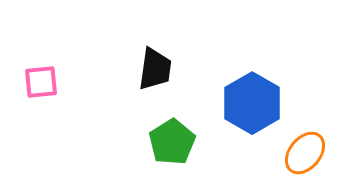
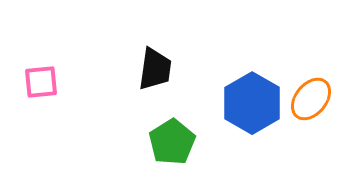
orange ellipse: moved 6 px right, 54 px up
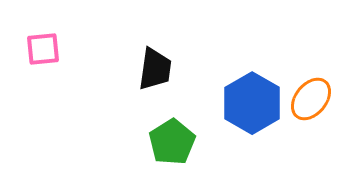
pink square: moved 2 px right, 33 px up
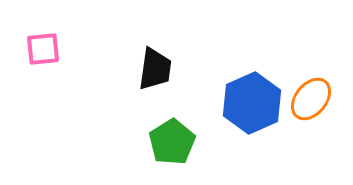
blue hexagon: rotated 6 degrees clockwise
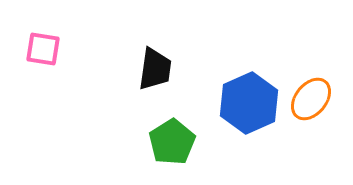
pink square: rotated 15 degrees clockwise
blue hexagon: moved 3 px left
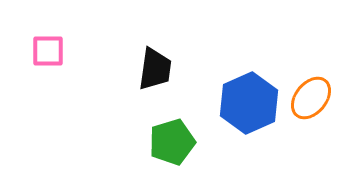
pink square: moved 5 px right, 2 px down; rotated 9 degrees counterclockwise
orange ellipse: moved 1 px up
green pentagon: rotated 15 degrees clockwise
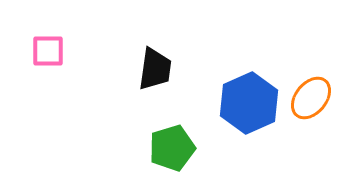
green pentagon: moved 6 px down
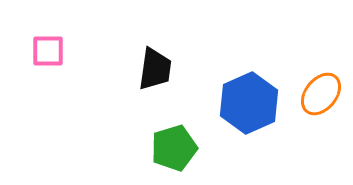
orange ellipse: moved 10 px right, 4 px up
green pentagon: moved 2 px right
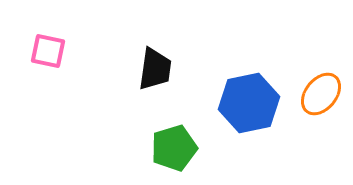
pink square: rotated 12 degrees clockwise
blue hexagon: rotated 12 degrees clockwise
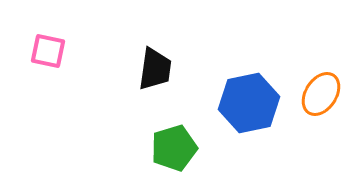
orange ellipse: rotated 6 degrees counterclockwise
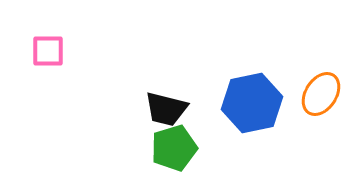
pink square: rotated 12 degrees counterclockwise
black trapezoid: moved 11 px right, 40 px down; rotated 96 degrees clockwise
blue hexagon: moved 3 px right
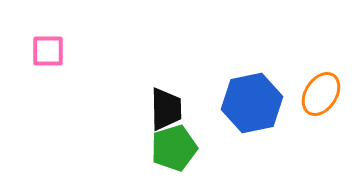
black trapezoid: rotated 105 degrees counterclockwise
